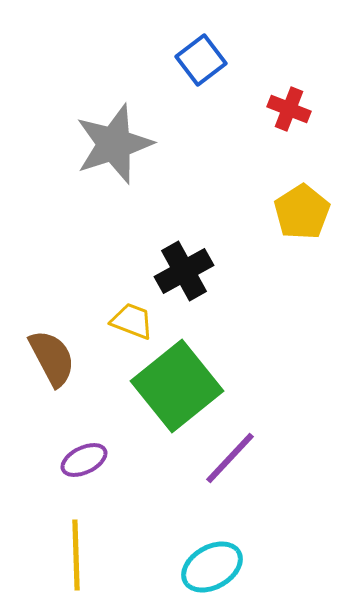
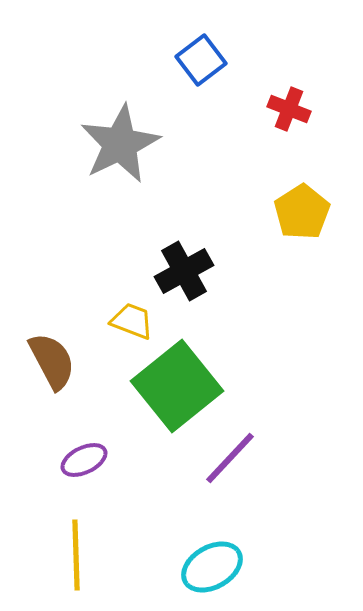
gray star: moved 6 px right; rotated 8 degrees counterclockwise
brown semicircle: moved 3 px down
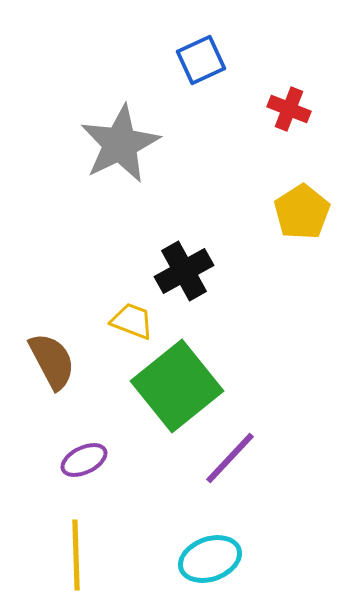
blue square: rotated 12 degrees clockwise
cyan ellipse: moved 2 px left, 8 px up; rotated 10 degrees clockwise
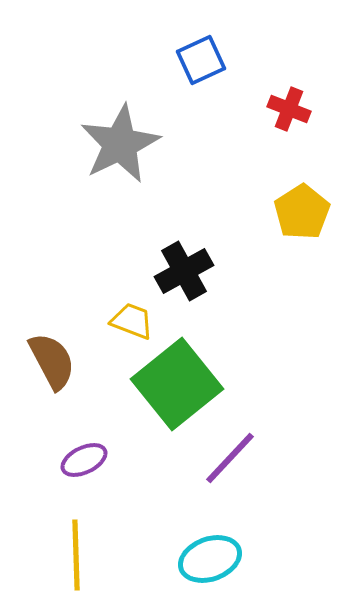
green square: moved 2 px up
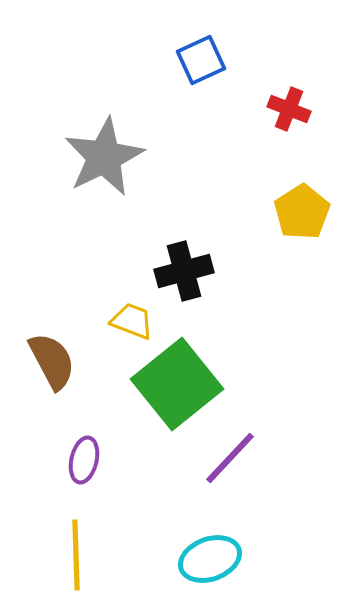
gray star: moved 16 px left, 13 px down
black cross: rotated 14 degrees clockwise
purple ellipse: rotated 51 degrees counterclockwise
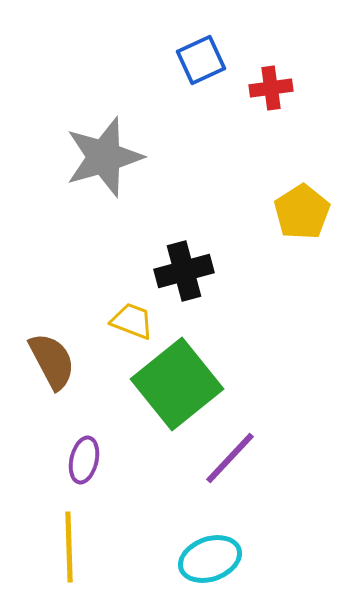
red cross: moved 18 px left, 21 px up; rotated 30 degrees counterclockwise
gray star: rotated 10 degrees clockwise
yellow line: moved 7 px left, 8 px up
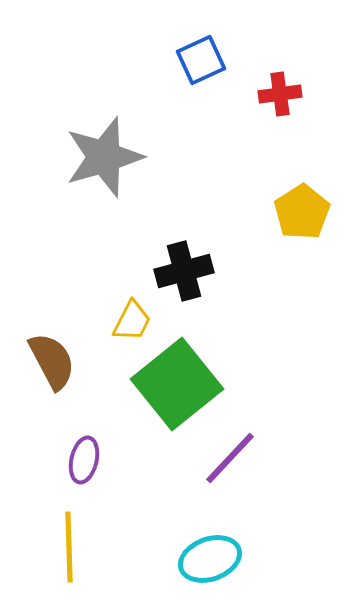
red cross: moved 9 px right, 6 px down
yellow trapezoid: rotated 96 degrees clockwise
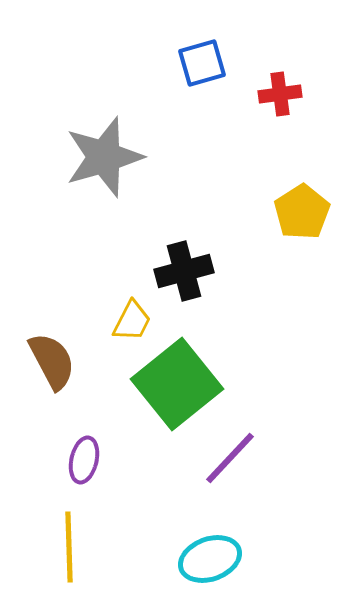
blue square: moved 1 px right, 3 px down; rotated 9 degrees clockwise
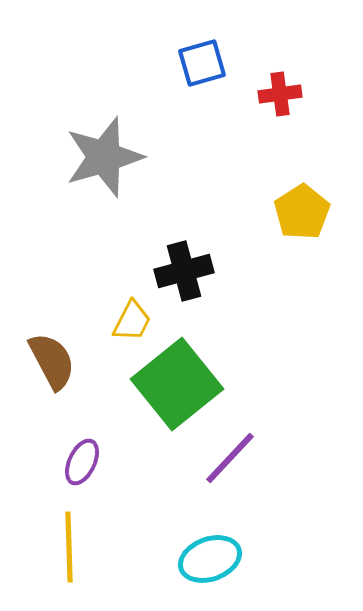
purple ellipse: moved 2 px left, 2 px down; rotated 12 degrees clockwise
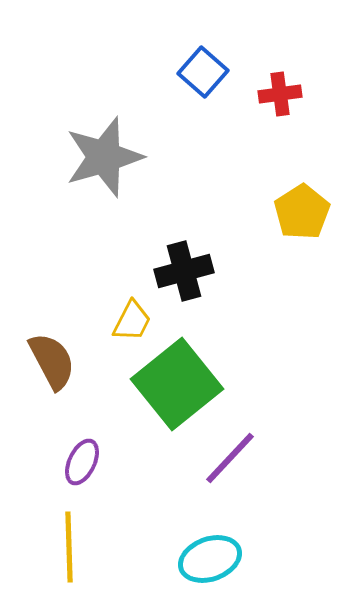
blue square: moved 1 px right, 9 px down; rotated 33 degrees counterclockwise
